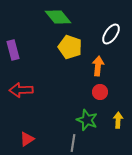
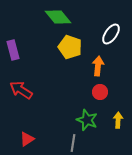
red arrow: rotated 35 degrees clockwise
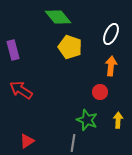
white ellipse: rotated 10 degrees counterclockwise
orange arrow: moved 13 px right
red triangle: moved 2 px down
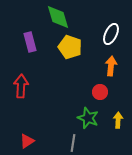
green diamond: rotated 24 degrees clockwise
purple rectangle: moved 17 px right, 8 px up
red arrow: moved 4 px up; rotated 60 degrees clockwise
green star: moved 1 px right, 2 px up
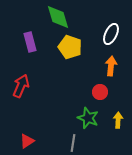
red arrow: rotated 20 degrees clockwise
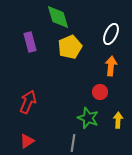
yellow pentagon: rotated 30 degrees clockwise
red arrow: moved 7 px right, 16 px down
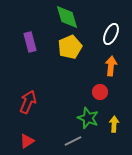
green diamond: moved 9 px right
yellow arrow: moved 4 px left, 4 px down
gray line: moved 2 px up; rotated 54 degrees clockwise
